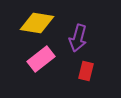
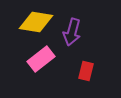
yellow diamond: moved 1 px left, 1 px up
purple arrow: moved 6 px left, 6 px up
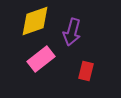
yellow diamond: moved 1 px left, 1 px up; rotated 28 degrees counterclockwise
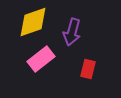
yellow diamond: moved 2 px left, 1 px down
red rectangle: moved 2 px right, 2 px up
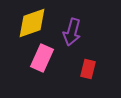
yellow diamond: moved 1 px left, 1 px down
pink rectangle: moved 1 px right, 1 px up; rotated 28 degrees counterclockwise
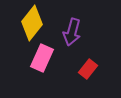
yellow diamond: rotated 32 degrees counterclockwise
red rectangle: rotated 24 degrees clockwise
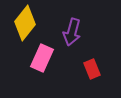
yellow diamond: moved 7 px left
red rectangle: moved 4 px right; rotated 60 degrees counterclockwise
